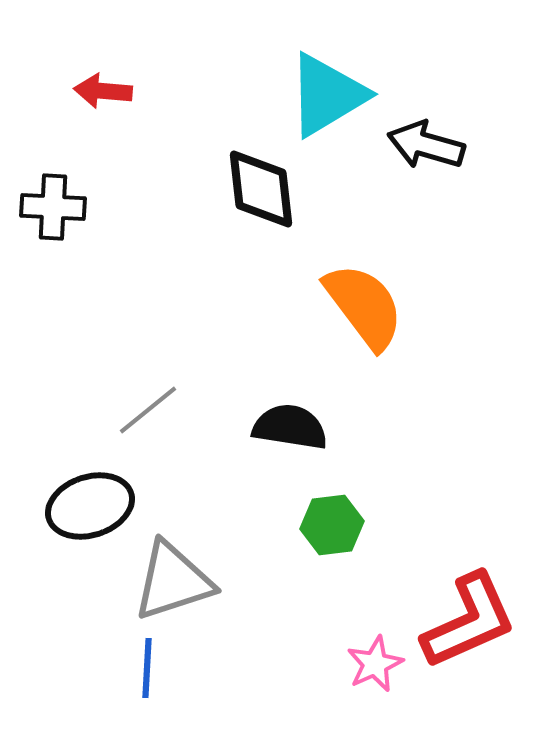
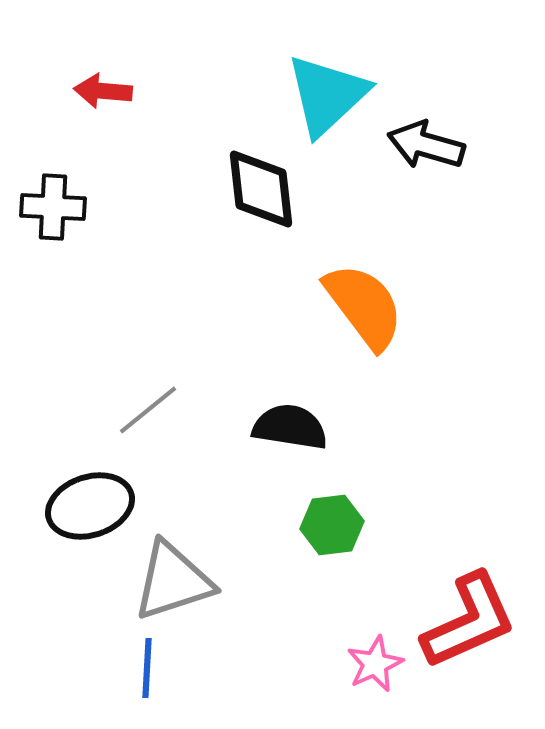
cyan triangle: rotated 12 degrees counterclockwise
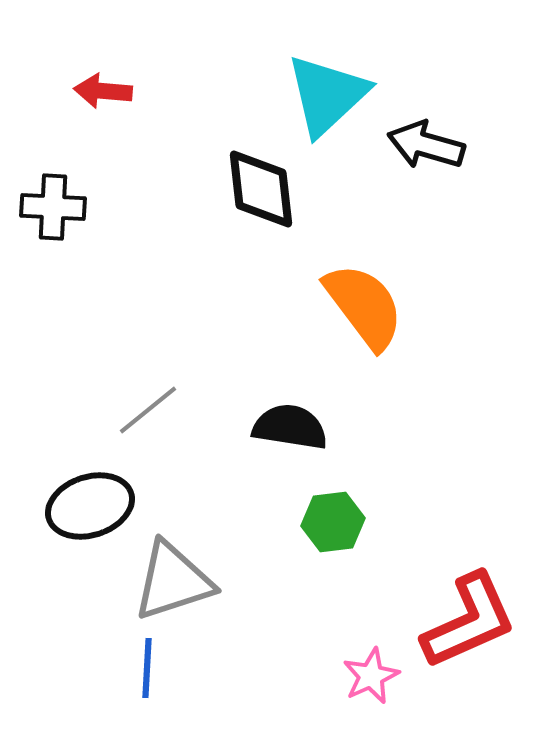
green hexagon: moved 1 px right, 3 px up
pink star: moved 4 px left, 12 px down
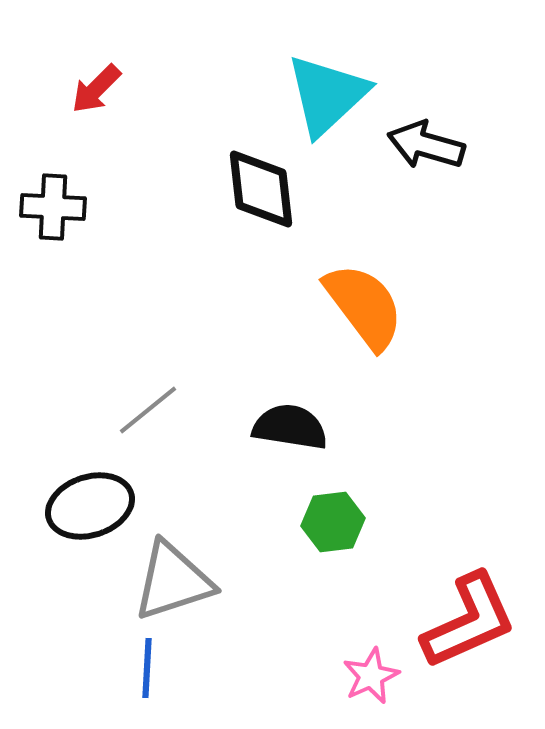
red arrow: moved 7 px left, 2 px up; rotated 50 degrees counterclockwise
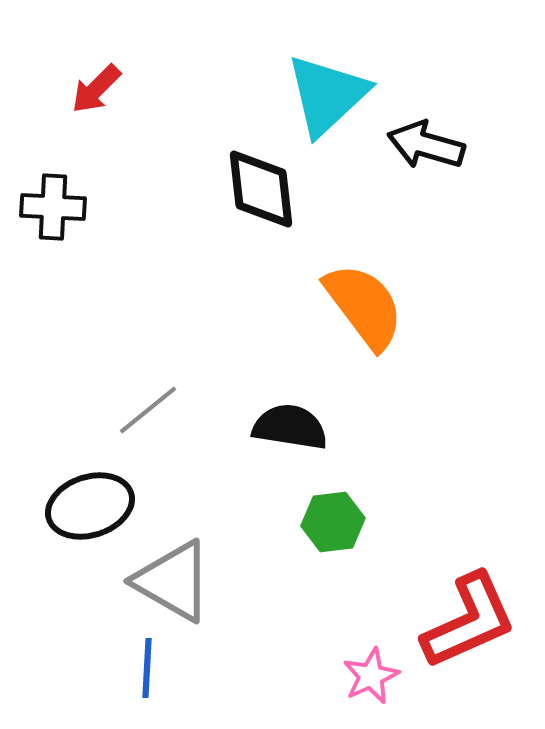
gray triangle: rotated 48 degrees clockwise
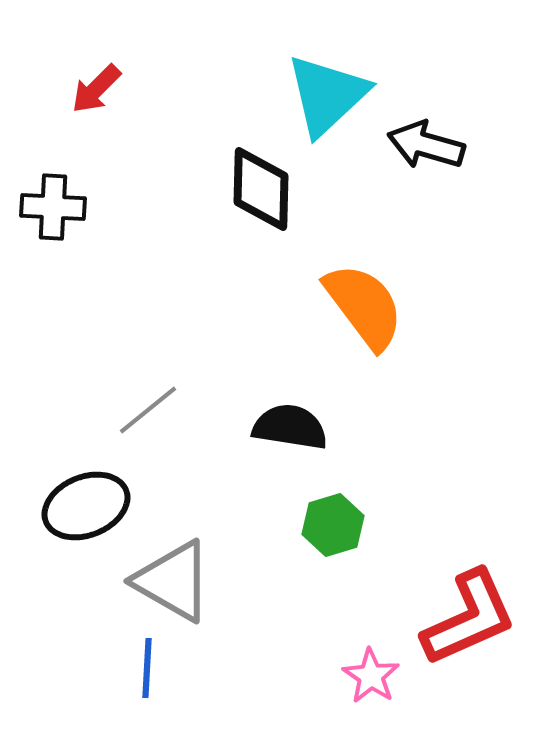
black diamond: rotated 8 degrees clockwise
black ellipse: moved 4 px left; rotated 4 degrees counterclockwise
green hexagon: moved 3 px down; rotated 10 degrees counterclockwise
red L-shape: moved 3 px up
pink star: rotated 14 degrees counterclockwise
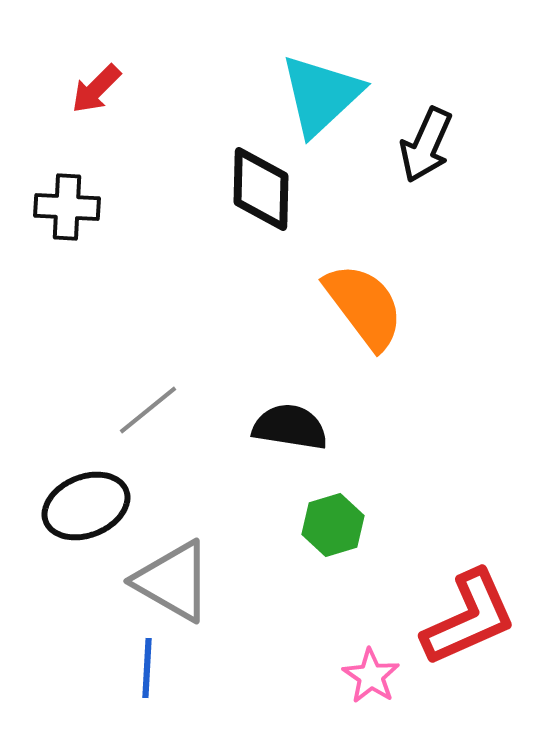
cyan triangle: moved 6 px left
black arrow: rotated 82 degrees counterclockwise
black cross: moved 14 px right
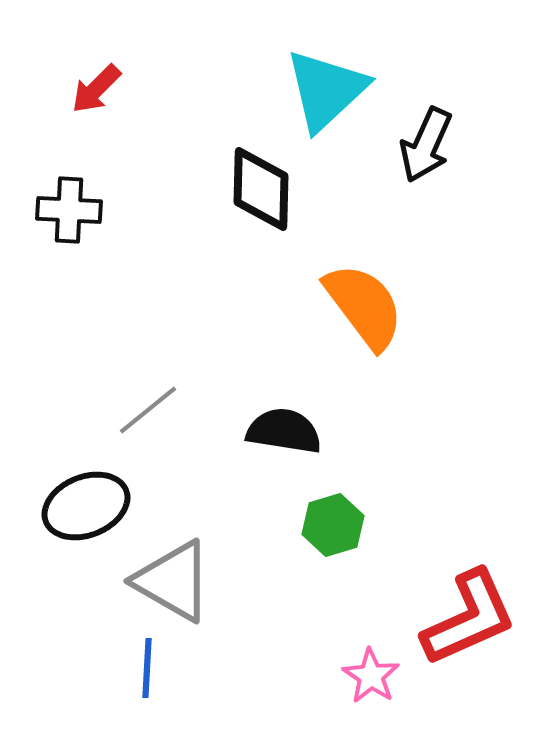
cyan triangle: moved 5 px right, 5 px up
black cross: moved 2 px right, 3 px down
black semicircle: moved 6 px left, 4 px down
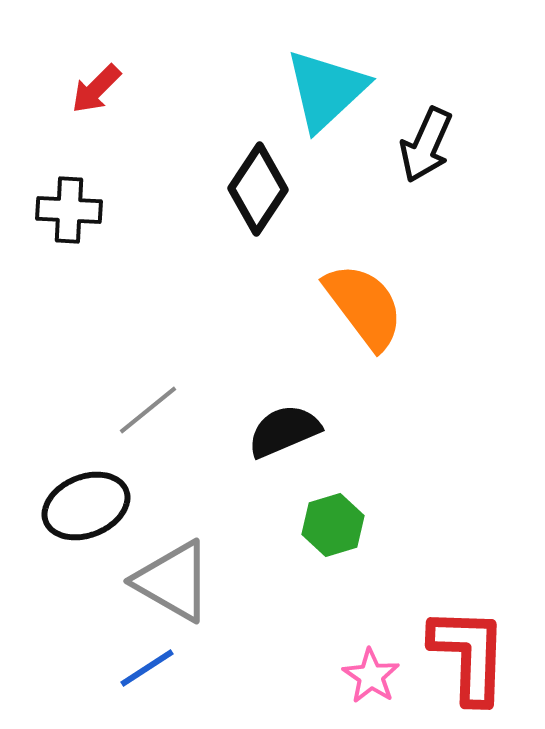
black diamond: moved 3 px left; rotated 32 degrees clockwise
black semicircle: rotated 32 degrees counterclockwise
red L-shape: moved 37 px down; rotated 64 degrees counterclockwise
blue line: rotated 54 degrees clockwise
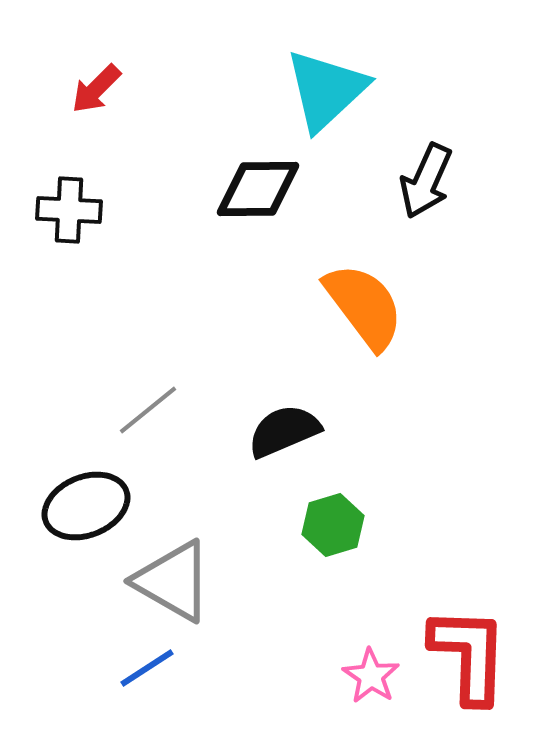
black arrow: moved 36 px down
black diamond: rotated 56 degrees clockwise
